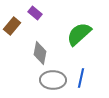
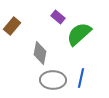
purple rectangle: moved 23 px right, 4 px down
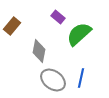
gray diamond: moved 1 px left, 2 px up
gray ellipse: rotated 35 degrees clockwise
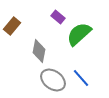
blue line: rotated 54 degrees counterclockwise
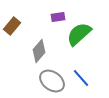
purple rectangle: rotated 48 degrees counterclockwise
gray diamond: rotated 30 degrees clockwise
gray ellipse: moved 1 px left, 1 px down
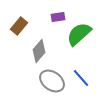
brown rectangle: moved 7 px right
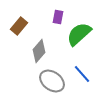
purple rectangle: rotated 72 degrees counterclockwise
blue line: moved 1 px right, 4 px up
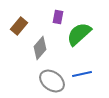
gray diamond: moved 1 px right, 3 px up
blue line: rotated 60 degrees counterclockwise
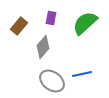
purple rectangle: moved 7 px left, 1 px down
green semicircle: moved 6 px right, 11 px up
gray diamond: moved 3 px right, 1 px up
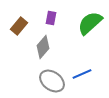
green semicircle: moved 5 px right
blue line: rotated 12 degrees counterclockwise
